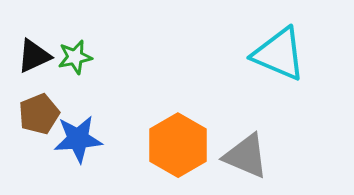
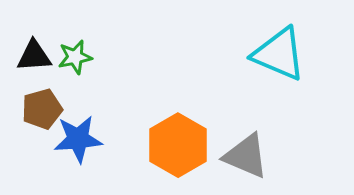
black triangle: rotated 21 degrees clockwise
brown pentagon: moved 3 px right, 5 px up; rotated 6 degrees clockwise
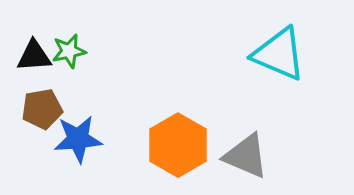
green star: moved 6 px left, 6 px up
brown pentagon: rotated 6 degrees clockwise
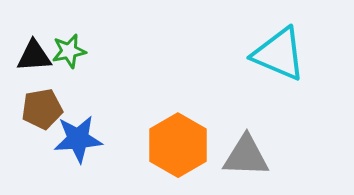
gray triangle: rotated 21 degrees counterclockwise
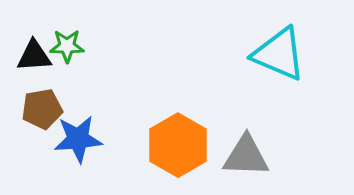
green star: moved 2 px left, 5 px up; rotated 12 degrees clockwise
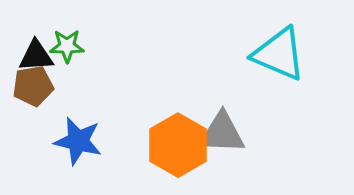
black triangle: moved 2 px right
brown pentagon: moved 9 px left, 23 px up
blue star: moved 2 px down; rotated 18 degrees clockwise
gray triangle: moved 24 px left, 23 px up
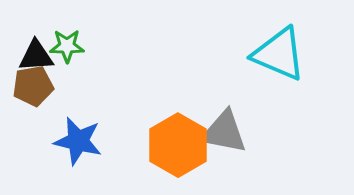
gray triangle: moved 2 px right, 1 px up; rotated 9 degrees clockwise
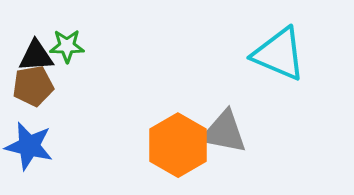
blue star: moved 49 px left, 5 px down
